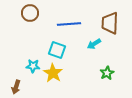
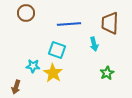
brown circle: moved 4 px left
cyan arrow: rotated 72 degrees counterclockwise
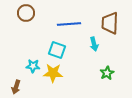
yellow star: rotated 30 degrees counterclockwise
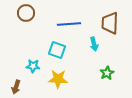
yellow star: moved 5 px right, 6 px down
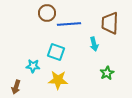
brown circle: moved 21 px right
cyan square: moved 1 px left, 2 px down
yellow star: moved 1 px down
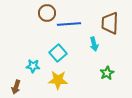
cyan square: moved 2 px right, 1 px down; rotated 30 degrees clockwise
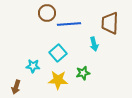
green star: moved 24 px left; rotated 16 degrees clockwise
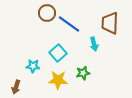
blue line: rotated 40 degrees clockwise
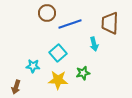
blue line: moved 1 px right; rotated 55 degrees counterclockwise
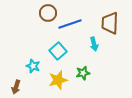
brown circle: moved 1 px right
cyan square: moved 2 px up
cyan star: rotated 16 degrees clockwise
yellow star: rotated 18 degrees counterclockwise
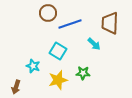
cyan arrow: rotated 32 degrees counterclockwise
cyan square: rotated 18 degrees counterclockwise
green star: rotated 16 degrees clockwise
